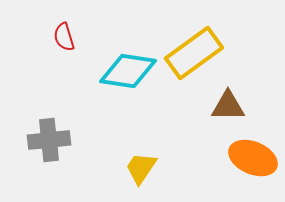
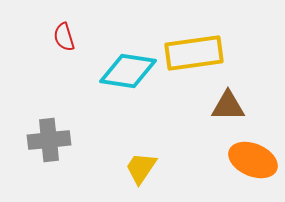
yellow rectangle: rotated 28 degrees clockwise
orange ellipse: moved 2 px down
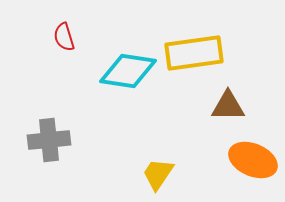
yellow trapezoid: moved 17 px right, 6 px down
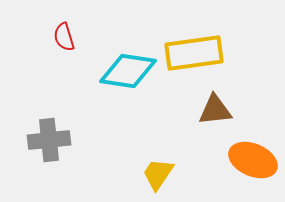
brown triangle: moved 13 px left, 4 px down; rotated 6 degrees counterclockwise
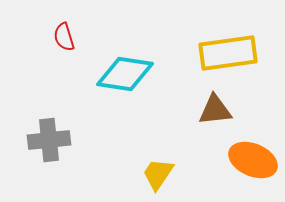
yellow rectangle: moved 34 px right
cyan diamond: moved 3 px left, 3 px down
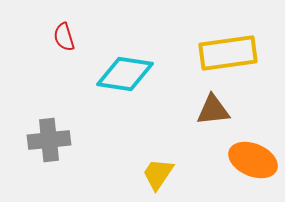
brown triangle: moved 2 px left
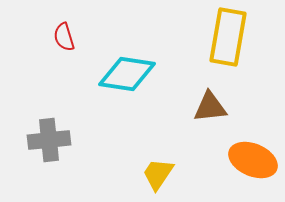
yellow rectangle: moved 16 px up; rotated 72 degrees counterclockwise
cyan diamond: moved 2 px right
brown triangle: moved 3 px left, 3 px up
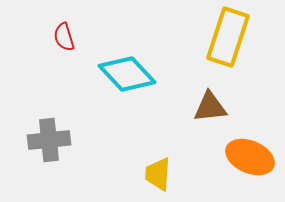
yellow rectangle: rotated 8 degrees clockwise
cyan diamond: rotated 38 degrees clockwise
orange ellipse: moved 3 px left, 3 px up
yellow trapezoid: rotated 30 degrees counterclockwise
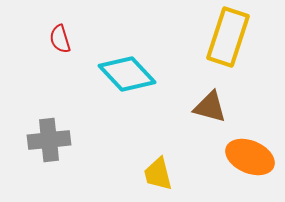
red semicircle: moved 4 px left, 2 px down
brown triangle: rotated 21 degrees clockwise
yellow trapezoid: rotated 18 degrees counterclockwise
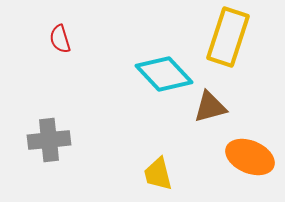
cyan diamond: moved 37 px right
brown triangle: rotated 30 degrees counterclockwise
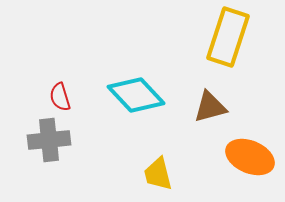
red semicircle: moved 58 px down
cyan diamond: moved 28 px left, 21 px down
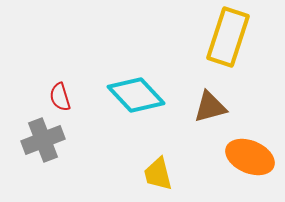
gray cross: moved 6 px left; rotated 15 degrees counterclockwise
